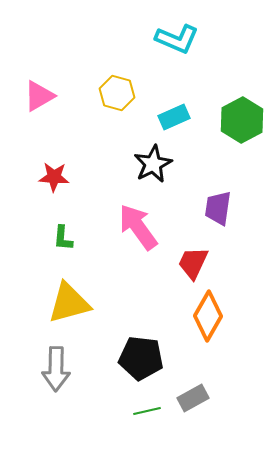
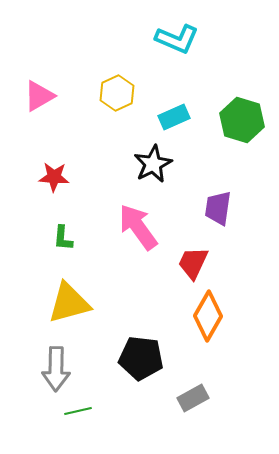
yellow hexagon: rotated 20 degrees clockwise
green hexagon: rotated 15 degrees counterclockwise
green line: moved 69 px left
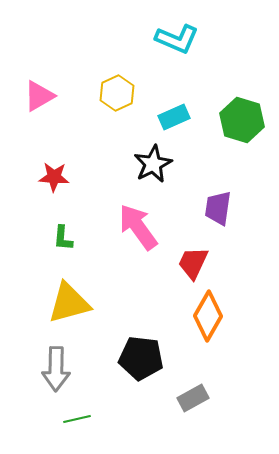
green line: moved 1 px left, 8 px down
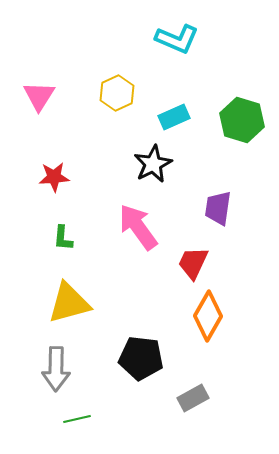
pink triangle: rotated 28 degrees counterclockwise
red star: rotated 8 degrees counterclockwise
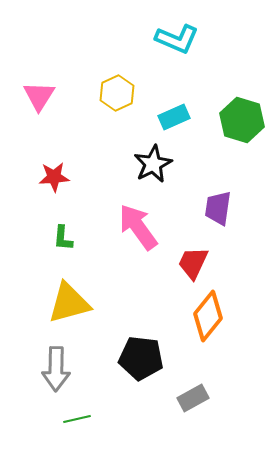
orange diamond: rotated 9 degrees clockwise
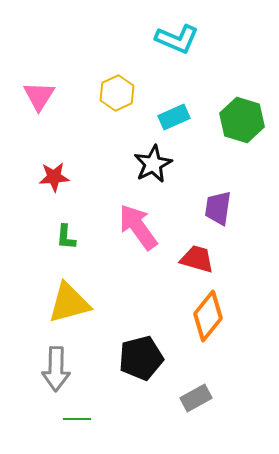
green L-shape: moved 3 px right, 1 px up
red trapezoid: moved 4 px right, 4 px up; rotated 81 degrees clockwise
black pentagon: rotated 21 degrees counterclockwise
gray rectangle: moved 3 px right
green line: rotated 12 degrees clockwise
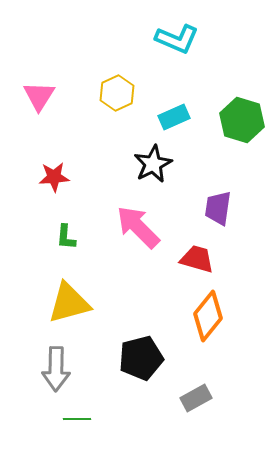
pink arrow: rotated 9 degrees counterclockwise
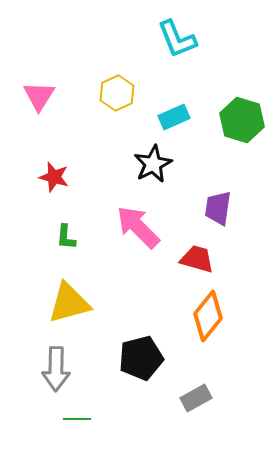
cyan L-shape: rotated 45 degrees clockwise
red star: rotated 20 degrees clockwise
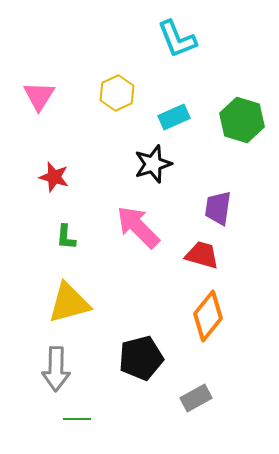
black star: rotated 9 degrees clockwise
red trapezoid: moved 5 px right, 4 px up
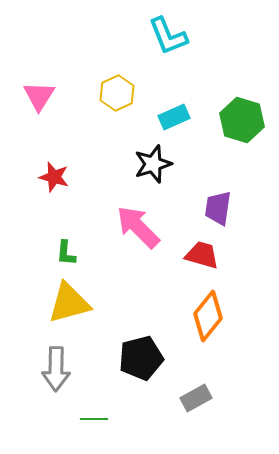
cyan L-shape: moved 9 px left, 3 px up
green L-shape: moved 16 px down
green line: moved 17 px right
